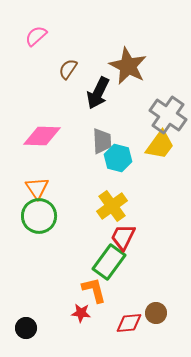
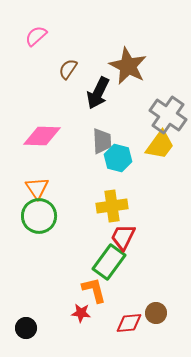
yellow cross: rotated 28 degrees clockwise
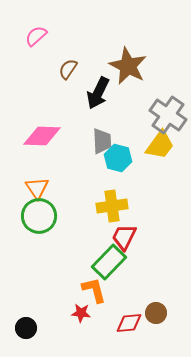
red trapezoid: moved 1 px right
green rectangle: rotated 8 degrees clockwise
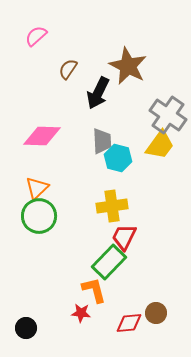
orange triangle: rotated 20 degrees clockwise
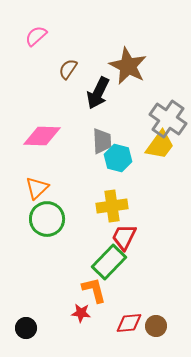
gray cross: moved 4 px down
green circle: moved 8 px right, 3 px down
brown circle: moved 13 px down
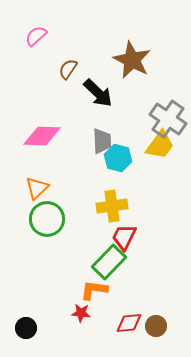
brown star: moved 4 px right, 6 px up
black arrow: rotated 72 degrees counterclockwise
orange L-shape: rotated 68 degrees counterclockwise
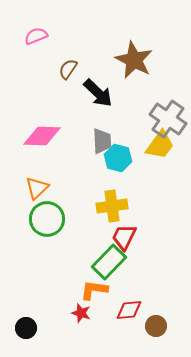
pink semicircle: rotated 20 degrees clockwise
brown star: moved 2 px right
red star: rotated 12 degrees clockwise
red diamond: moved 13 px up
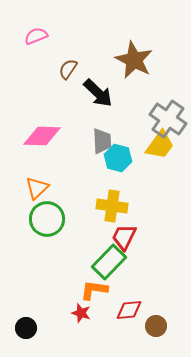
yellow cross: rotated 16 degrees clockwise
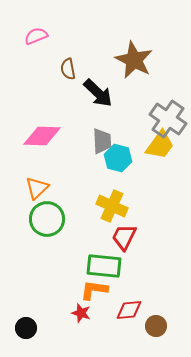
brown semicircle: rotated 45 degrees counterclockwise
yellow cross: rotated 16 degrees clockwise
green rectangle: moved 5 px left, 4 px down; rotated 52 degrees clockwise
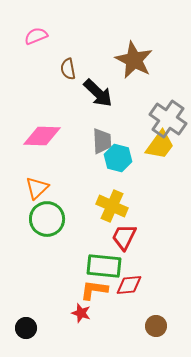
red diamond: moved 25 px up
